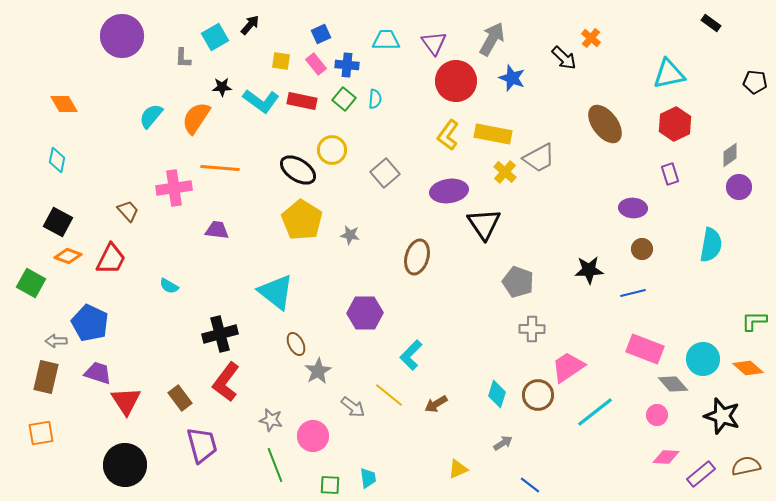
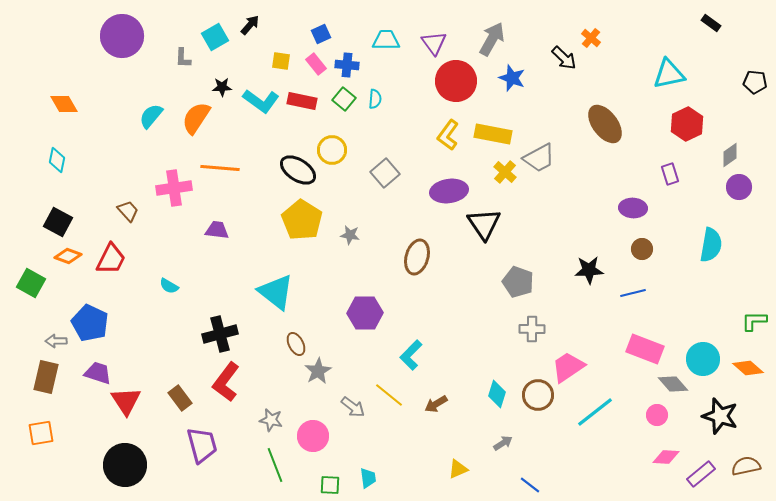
red hexagon at (675, 124): moved 12 px right
black star at (722, 416): moved 2 px left
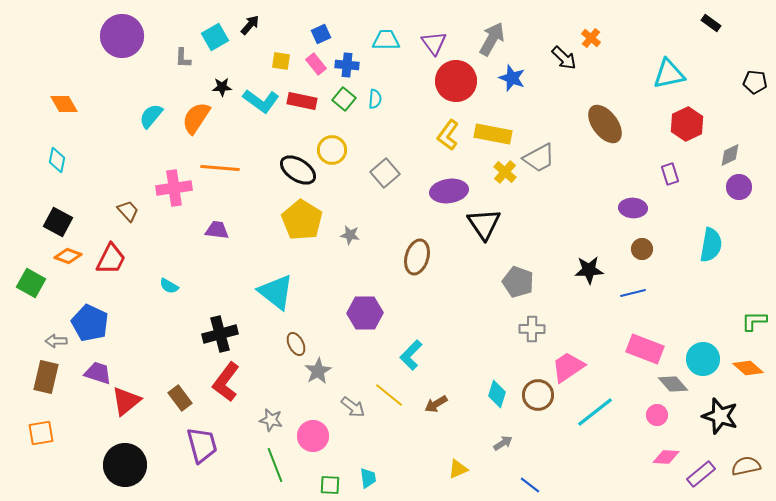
gray diamond at (730, 155): rotated 10 degrees clockwise
red triangle at (126, 401): rotated 24 degrees clockwise
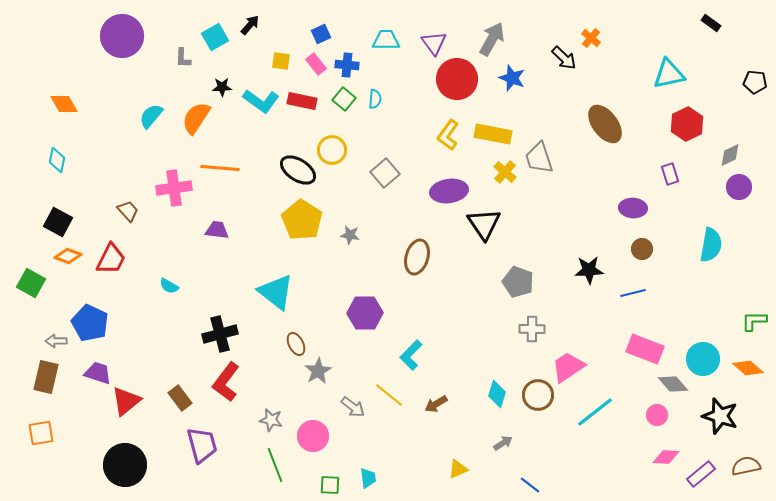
red circle at (456, 81): moved 1 px right, 2 px up
gray trapezoid at (539, 158): rotated 100 degrees clockwise
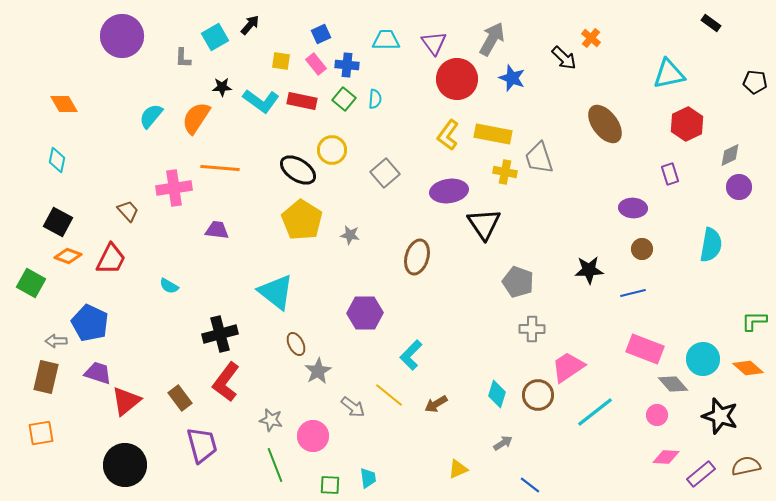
yellow cross at (505, 172): rotated 30 degrees counterclockwise
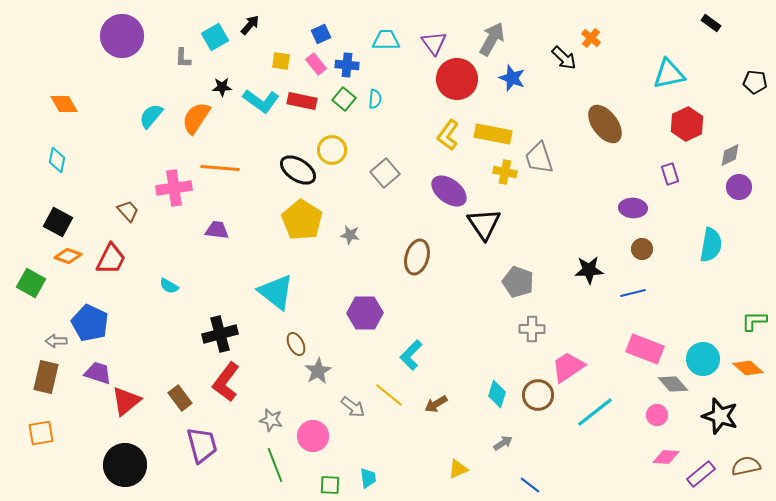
purple ellipse at (449, 191): rotated 45 degrees clockwise
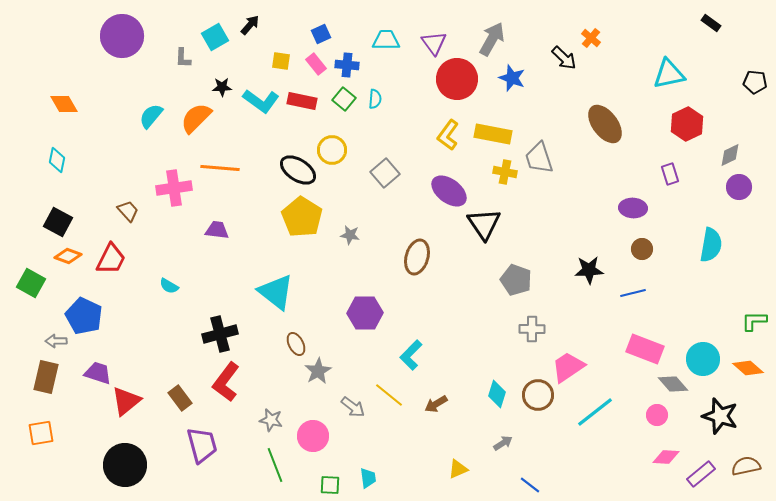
orange semicircle at (196, 118): rotated 12 degrees clockwise
yellow pentagon at (302, 220): moved 3 px up
gray pentagon at (518, 282): moved 2 px left, 2 px up
blue pentagon at (90, 323): moved 6 px left, 7 px up
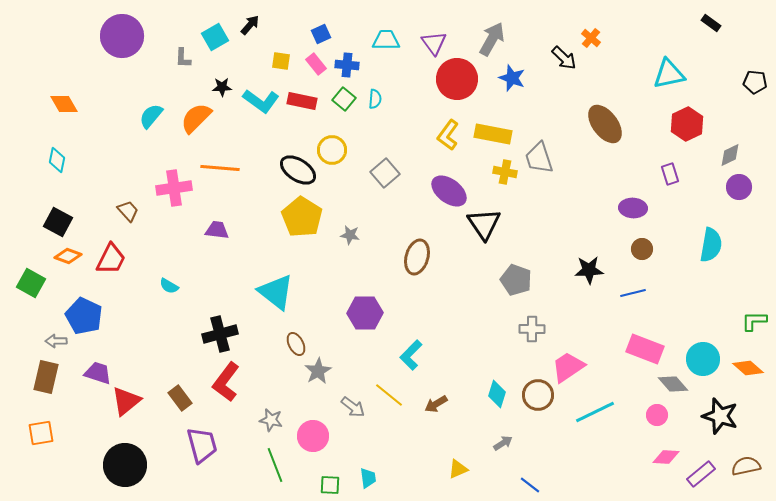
cyan line at (595, 412): rotated 12 degrees clockwise
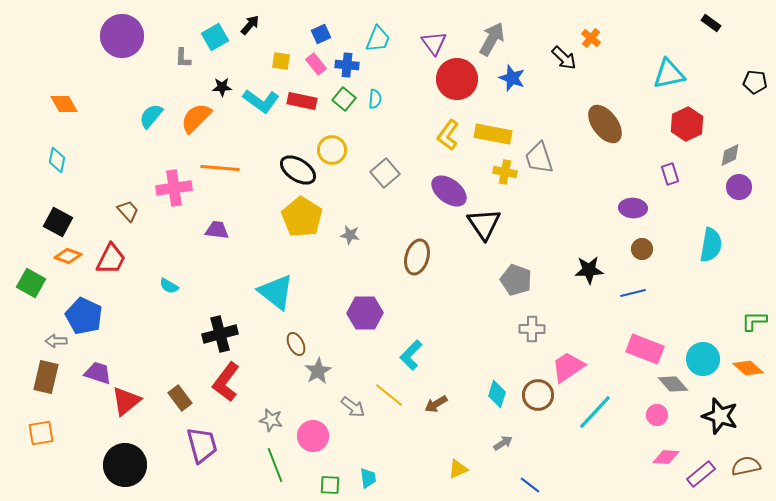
cyan trapezoid at (386, 40): moved 8 px left, 1 px up; rotated 112 degrees clockwise
cyan line at (595, 412): rotated 21 degrees counterclockwise
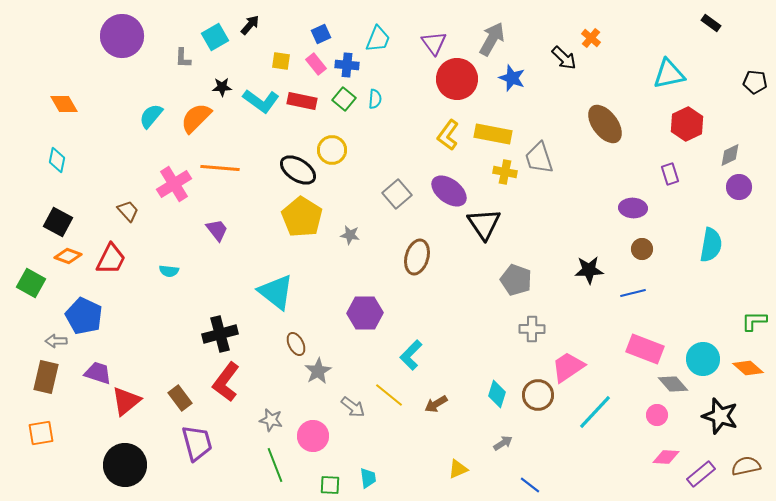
gray square at (385, 173): moved 12 px right, 21 px down
pink cross at (174, 188): moved 4 px up; rotated 24 degrees counterclockwise
purple trapezoid at (217, 230): rotated 45 degrees clockwise
cyan semicircle at (169, 286): moved 15 px up; rotated 24 degrees counterclockwise
purple trapezoid at (202, 445): moved 5 px left, 2 px up
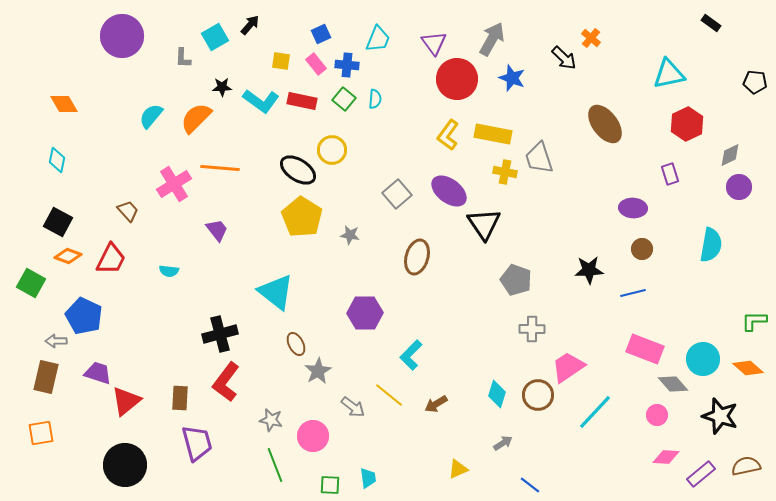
brown rectangle at (180, 398): rotated 40 degrees clockwise
